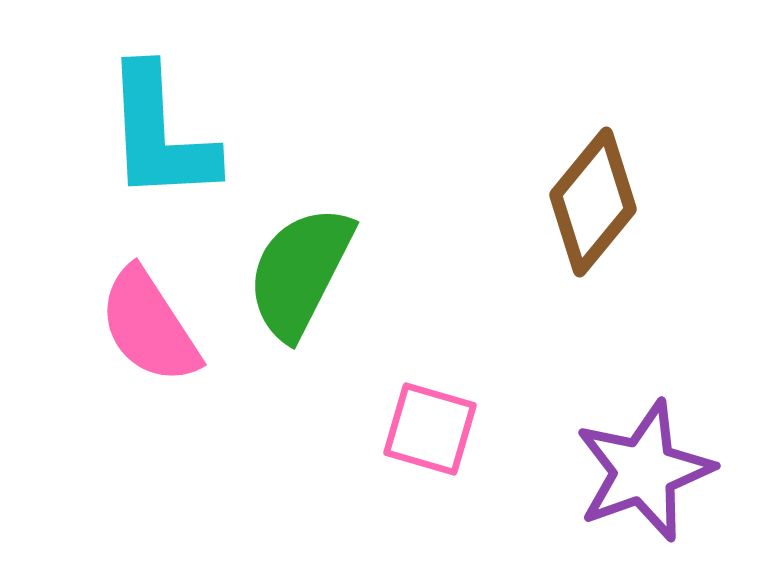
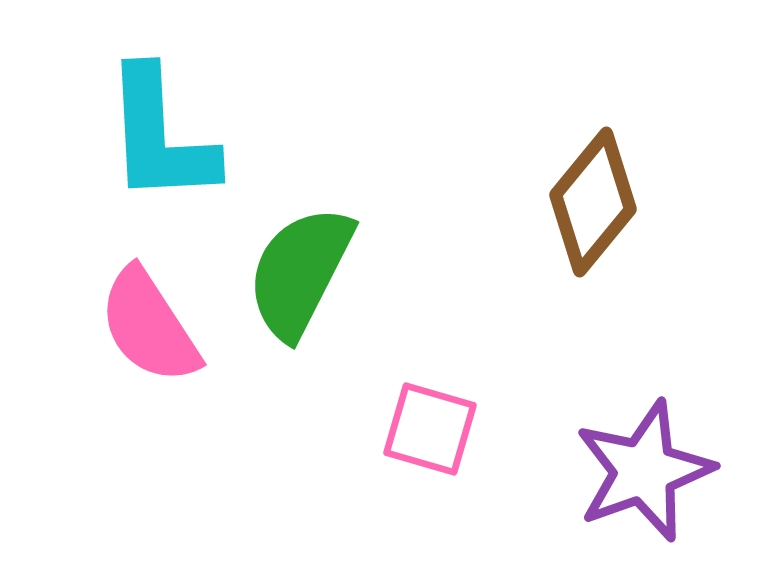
cyan L-shape: moved 2 px down
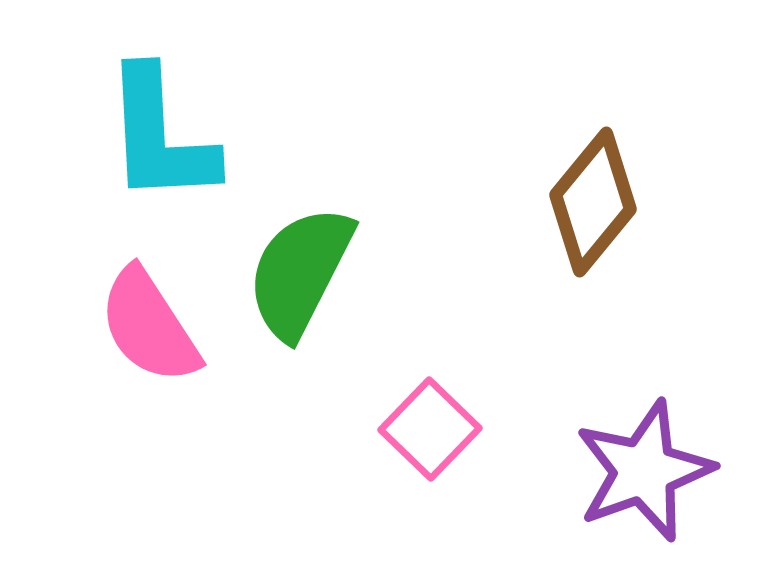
pink square: rotated 28 degrees clockwise
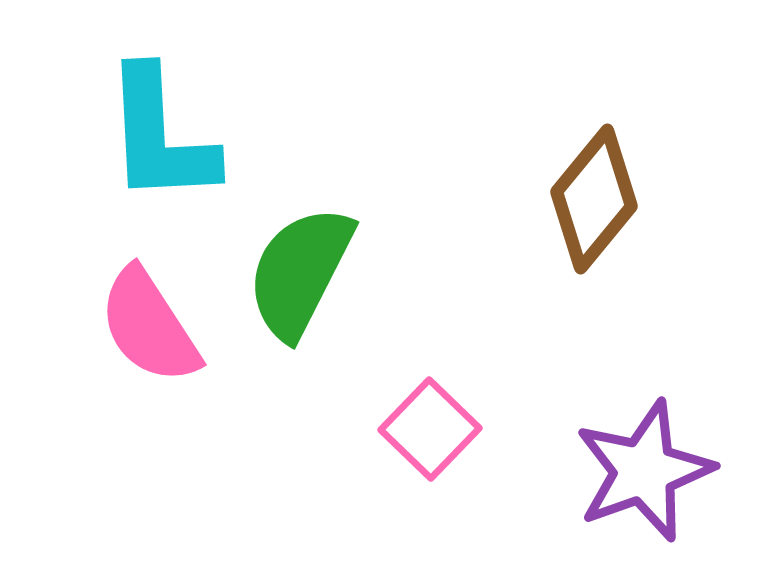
brown diamond: moved 1 px right, 3 px up
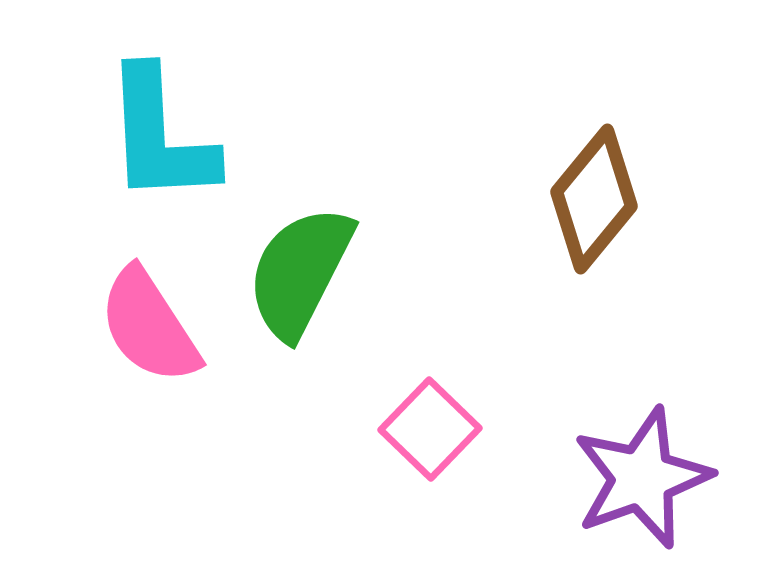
purple star: moved 2 px left, 7 px down
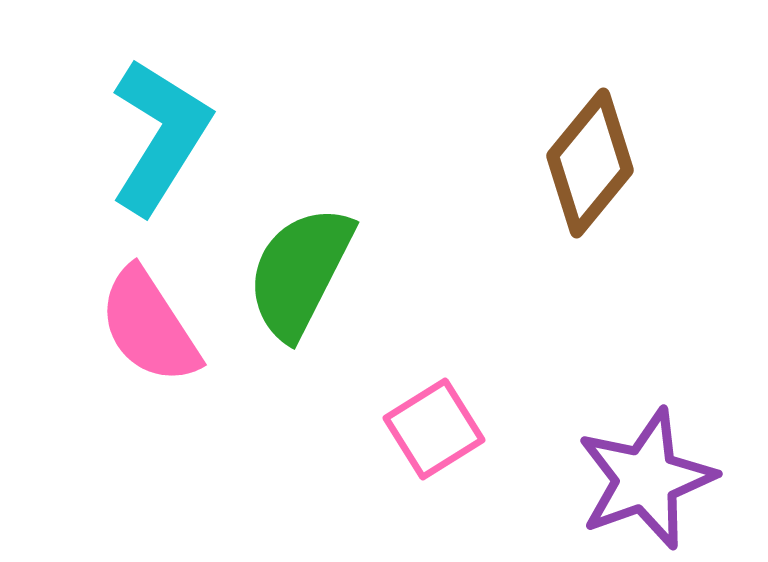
cyan L-shape: rotated 145 degrees counterclockwise
brown diamond: moved 4 px left, 36 px up
pink square: moved 4 px right; rotated 14 degrees clockwise
purple star: moved 4 px right, 1 px down
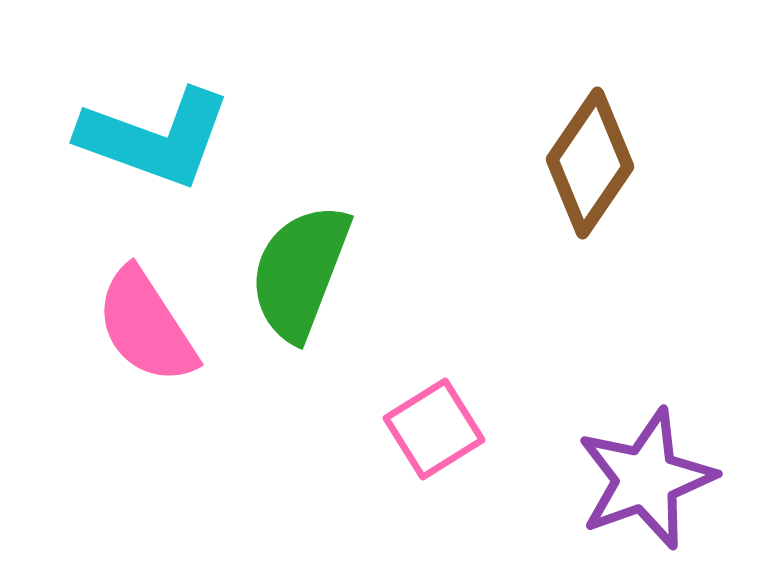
cyan L-shape: moved 5 px left, 2 px down; rotated 78 degrees clockwise
brown diamond: rotated 5 degrees counterclockwise
green semicircle: rotated 6 degrees counterclockwise
pink semicircle: moved 3 px left
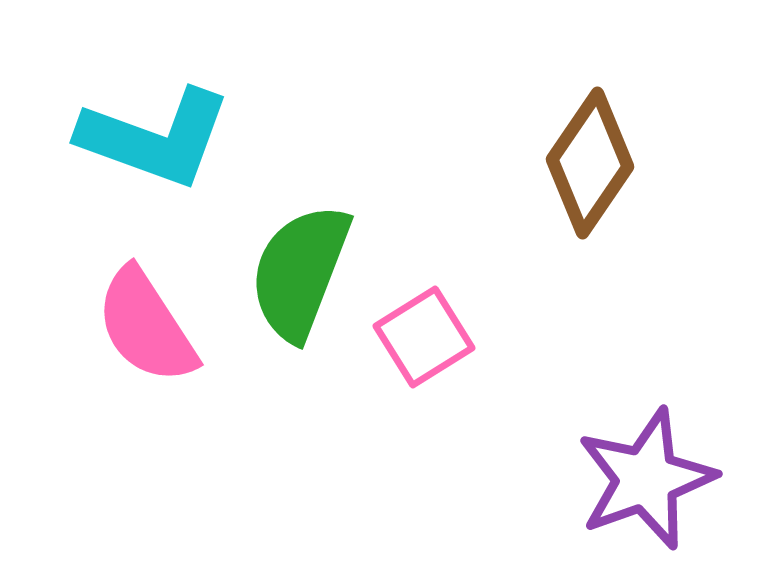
pink square: moved 10 px left, 92 px up
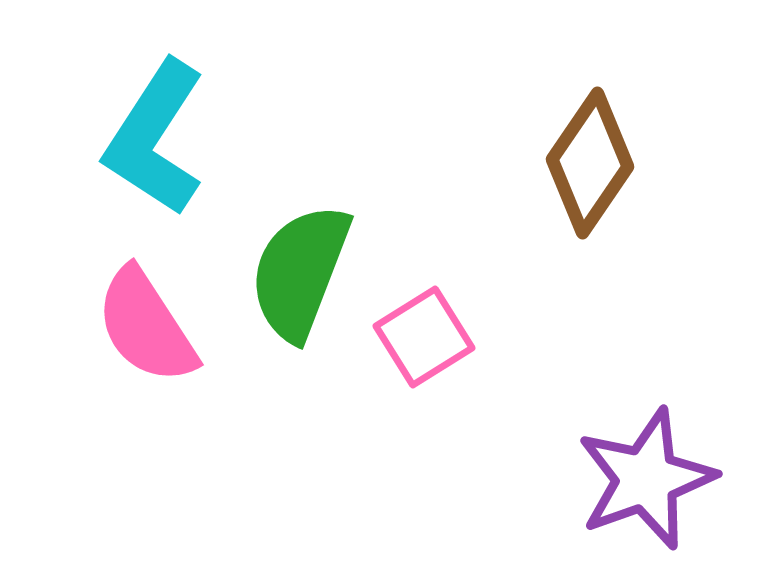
cyan L-shape: rotated 103 degrees clockwise
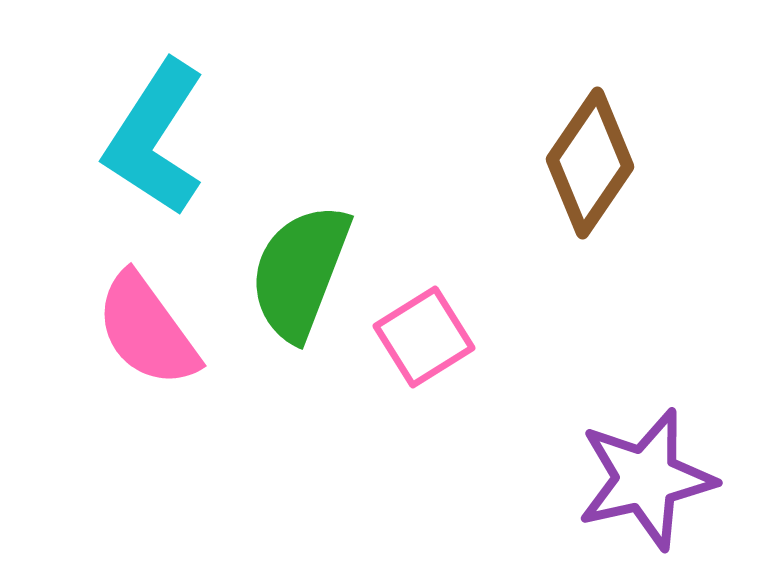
pink semicircle: moved 1 px right, 4 px down; rotated 3 degrees counterclockwise
purple star: rotated 7 degrees clockwise
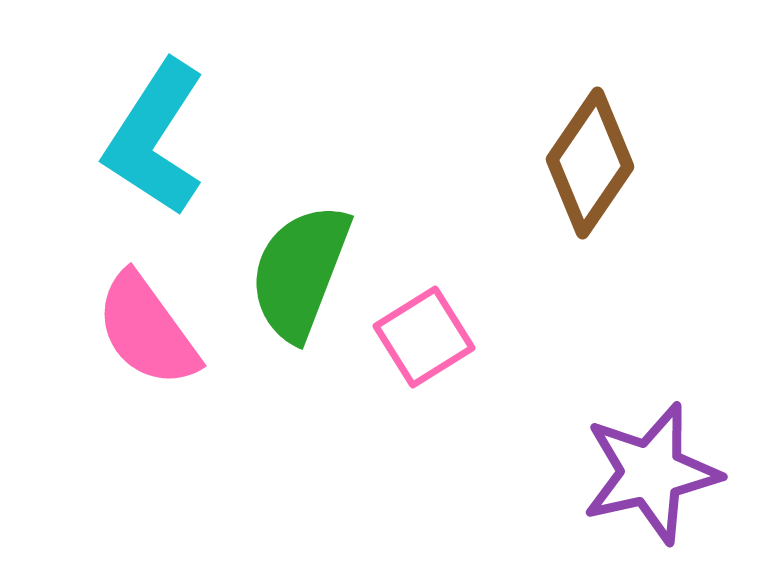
purple star: moved 5 px right, 6 px up
